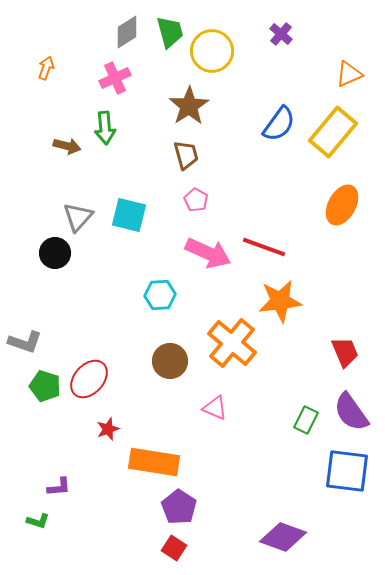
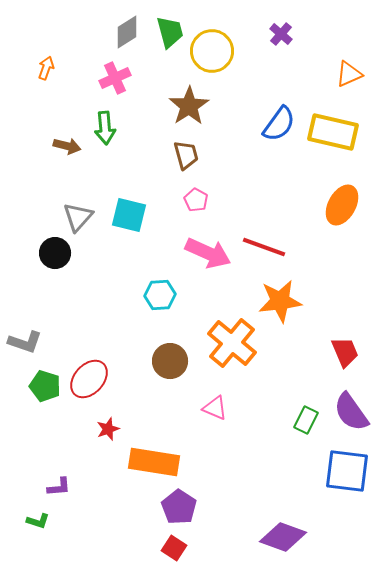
yellow rectangle: rotated 63 degrees clockwise
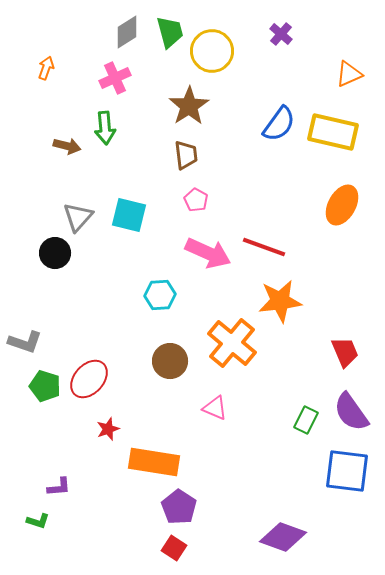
brown trapezoid: rotated 8 degrees clockwise
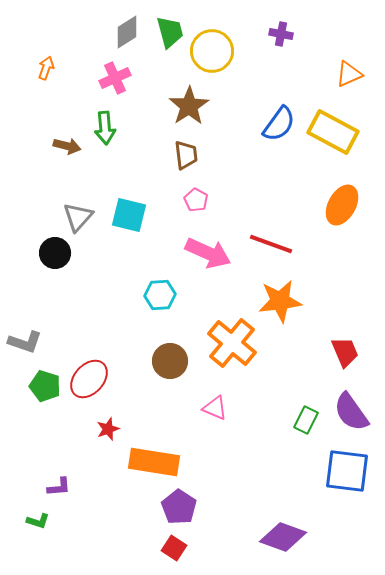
purple cross: rotated 30 degrees counterclockwise
yellow rectangle: rotated 15 degrees clockwise
red line: moved 7 px right, 3 px up
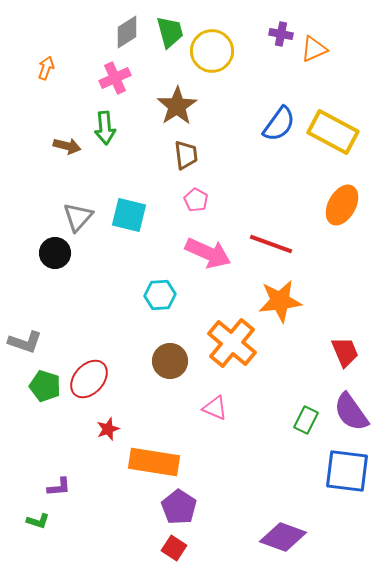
orange triangle: moved 35 px left, 25 px up
brown star: moved 12 px left
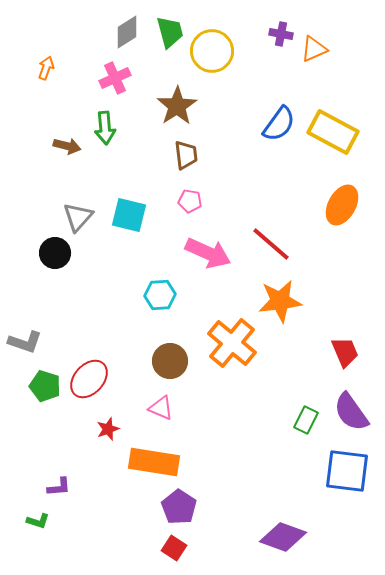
pink pentagon: moved 6 px left, 1 px down; rotated 20 degrees counterclockwise
red line: rotated 21 degrees clockwise
pink triangle: moved 54 px left
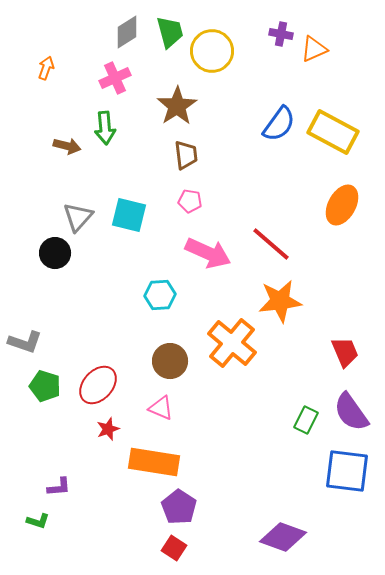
red ellipse: moved 9 px right, 6 px down
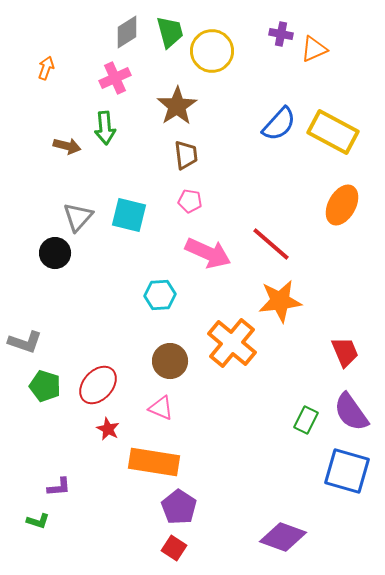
blue semicircle: rotated 6 degrees clockwise
red star: rotated 25 degrees counterclockwise
blue square: rotated 9 degrees clockwise
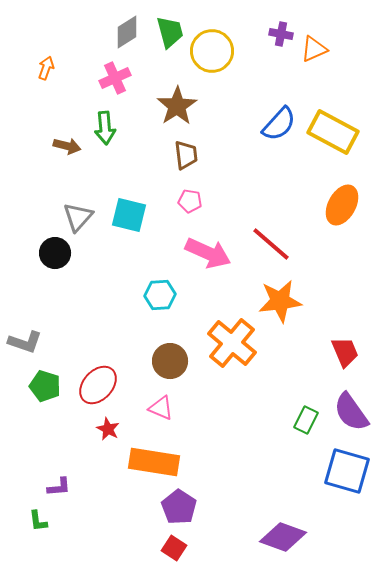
green L-shape: rotated 65 degrees clockwise
